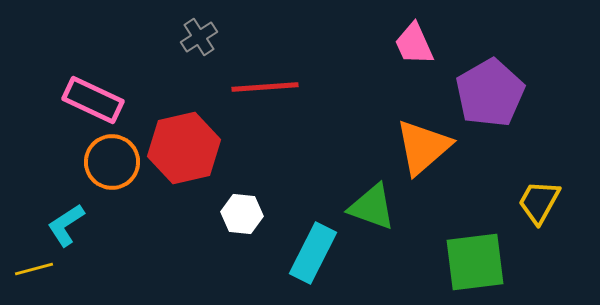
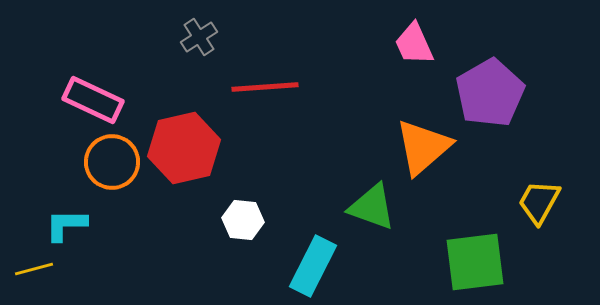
white hexagon: moved 1 px right, 6 px down
cyan L-shape: rotated 33 degrees clockwise
cyan rectangle: moved 13 px down
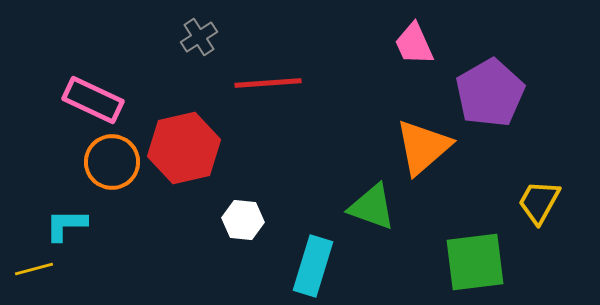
red line: moved 3 px right, 4 px up
cyan rectangle: rotated 10 degrees counterclockwise
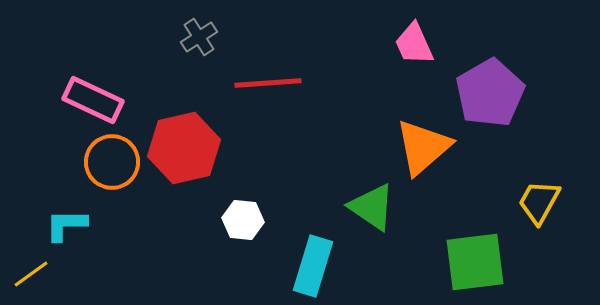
green triangle: rotated 14 degrees clockwise
yellow line: moved 3 px left, 5 px down; rotated 21 degrees counterclockwise
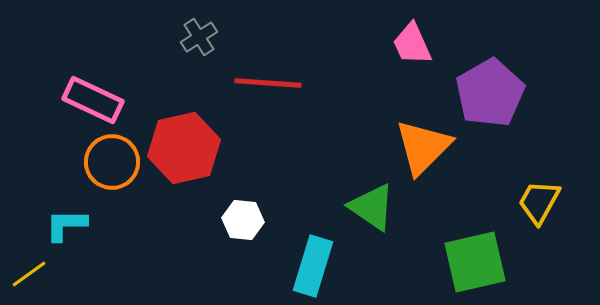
pink trapezoid: moved 2 px left
red line: rotated 8 degrees clockwise
orange triangle: rotated 4 degrees counterclockwise
green square: rotated 6 degrees counterclockwise
yellow line: moved 2 px left
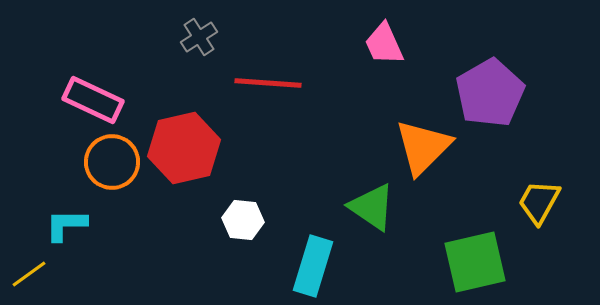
pink trapezoid: moved 28 px left
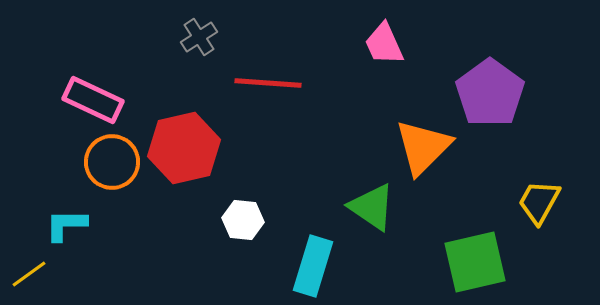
purple pentagon: rotated 6 degrees counterclockwise
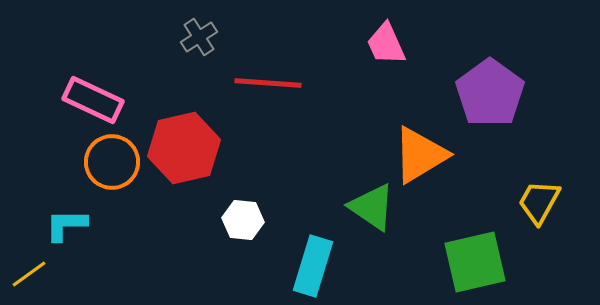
pink trapezoid: moved 2 px right
orange triangle: moved 3 px left, 8 px down; rotated 14 degrees clockwise
